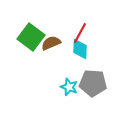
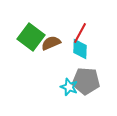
gray pentagon: moved 7 px left, 2 px up
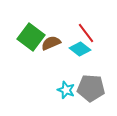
red line: moved 6 px right; rotated 65 degrees counterclockwise
cyan diamond: rotated 55 degrees counterclockwise
gray pentagon: moved 5 px right, 7 px down
cyan star: moved 3 px left, 3 px down
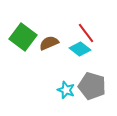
green square: moved 8 px left
brown semicircle: moved 2 px left
gray pentagon: moved 1 px right, 2 px up; rotated 12 degrees clockwise
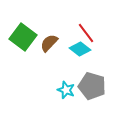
brown semicircle: rotated 24 degrees counterclockwise
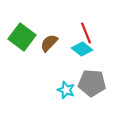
red line: rotated 15 degrees clockwise
green square: moved 1 px left
cyan diamond: moved 2 px right
gray pentagon: moved 3 px up; rotated 12 degrees counterclockwise
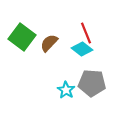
cyan star: rotated 12 degrees clockwise
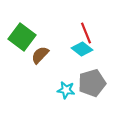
brown semicircle: moved 9 px left, 12 px down
gray pentagon: rotated 20 degrees counterclockwise
cyan star: rotated 24 degrees counterclockwise
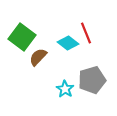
cyan diamond: moved 14 px left, 6 px up
brown semicircle: moved 2 px left, 2 px down
gray pentagon: moved 3 px up
cyan star: moved 1 px left, 1 px up; rotated 24 degrees clockwise
